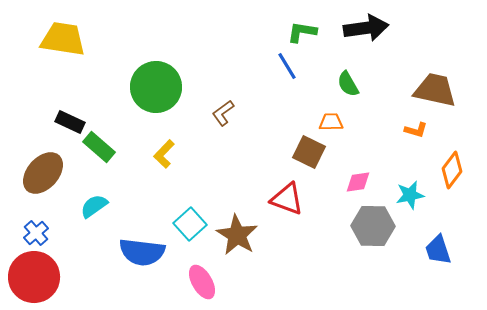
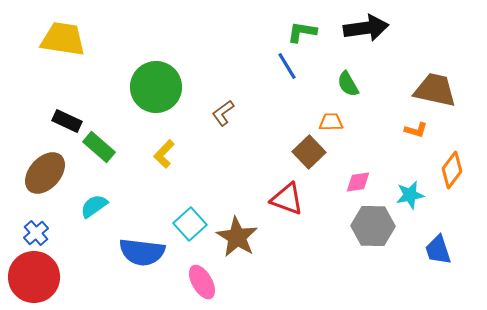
black rectangle: moved 3 px left, 1 px up
brown square: rotated 20 degrees clockwise
brown ellipse: moved 2 px right
brown star: moved 2 px down
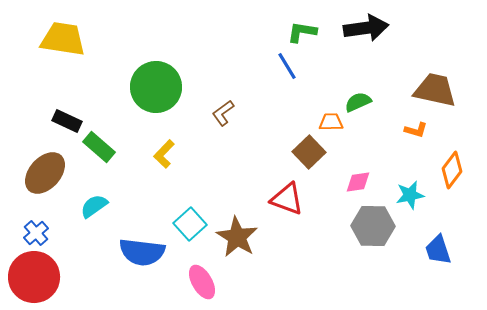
green semicircle: moved 10 px right, 18 px down; rotated 96 degrees clockwise
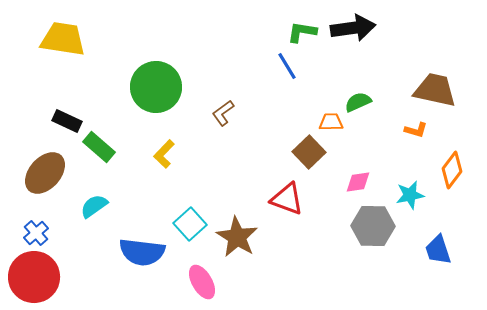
black arrow: moved 13 px left
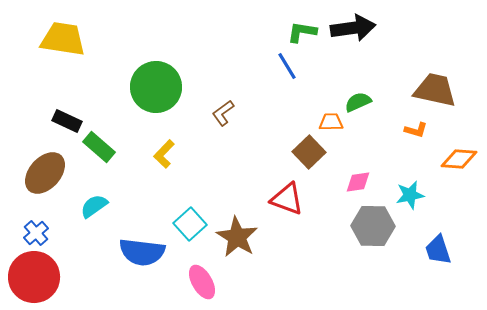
orange diamond: moved 7 px right, 11 px up; rotated 57 degrees clockwise
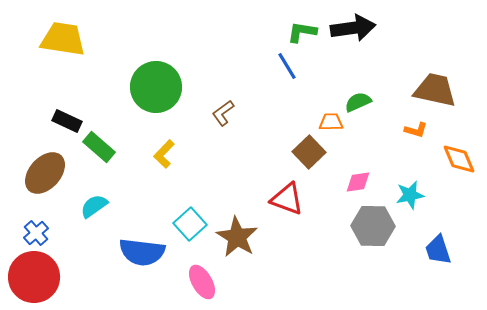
orange diamond: rotated 63 degrees clockwise
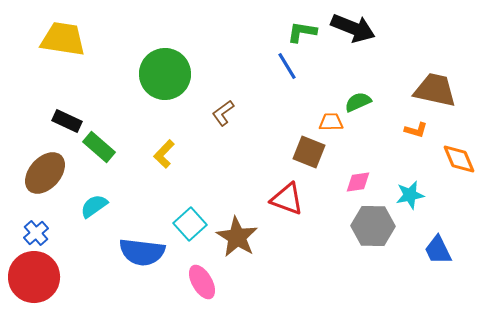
black arrow: rotated 30 degrees clockwise
green circle: moved 9 px right, 13 px up
brown square: rotated 24 degrees counterclockwise
blue trapezoid: rotated 8 degrees counterclockwise
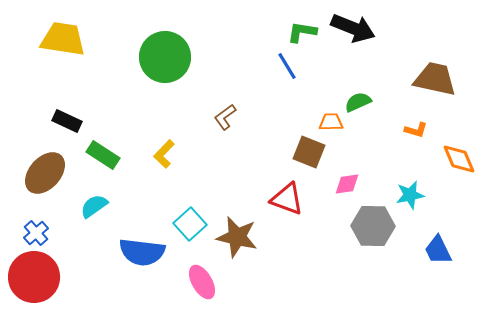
green circle: moved 17 px up
brown trapezoid: moved 11 px up
brown L-shape: moved 2 px right, 4 px down
green rectangle: moved 4 px right, 8 px down; rotated 8 degrees counterclockwise
pink diamond: moved 11 px left, 2 px down
brown star: rotated 18 degrees counterclockwise
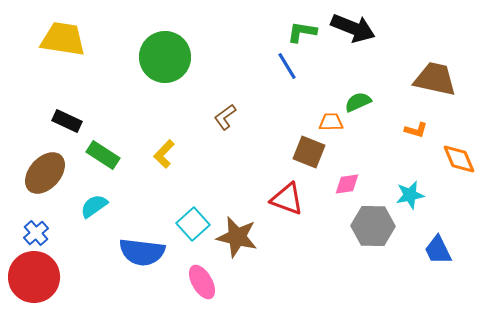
cyan square: moved 3 px right
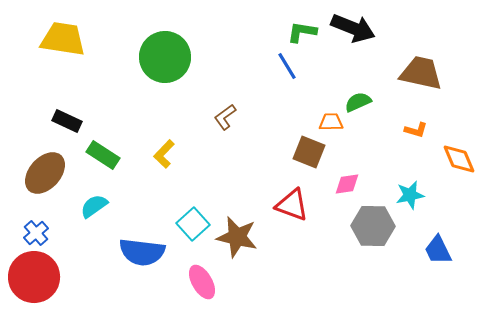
brown trapezoid: moved 14 px left, 6 px up
red triangle: moved 5 px right, 6 px down
